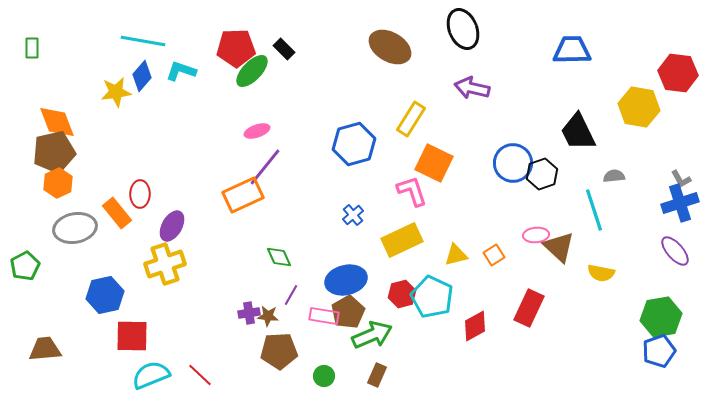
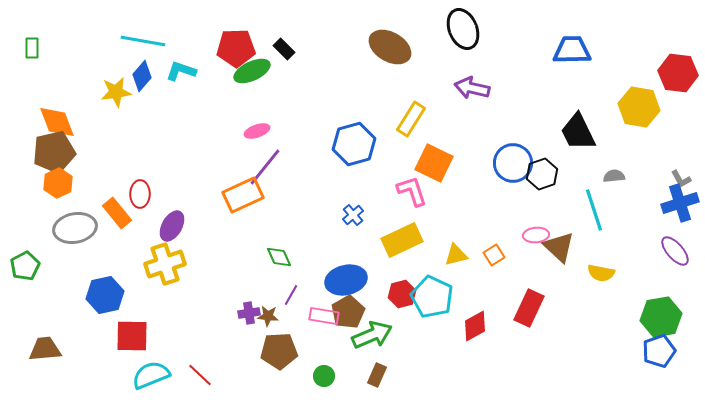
green ellipse at (252, 71): rotated 21 degrees clockwise
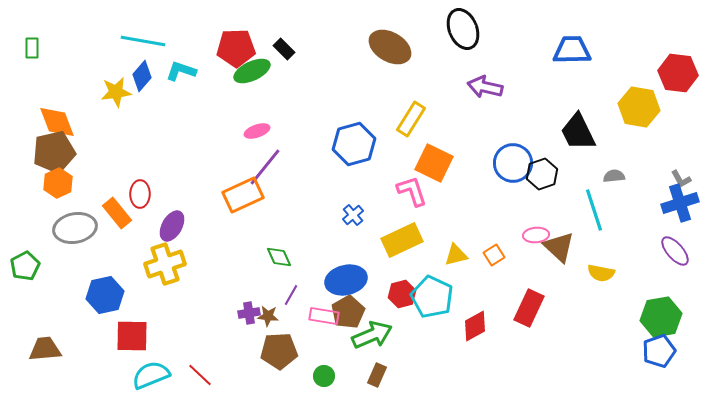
purple arrow at (472, 88): moved 13 px right, 1 px up
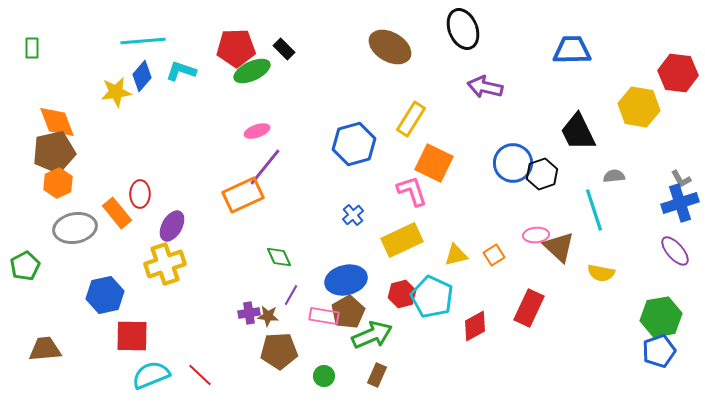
cyan line at (143, 41): rotated 15 degrees counterclockwise
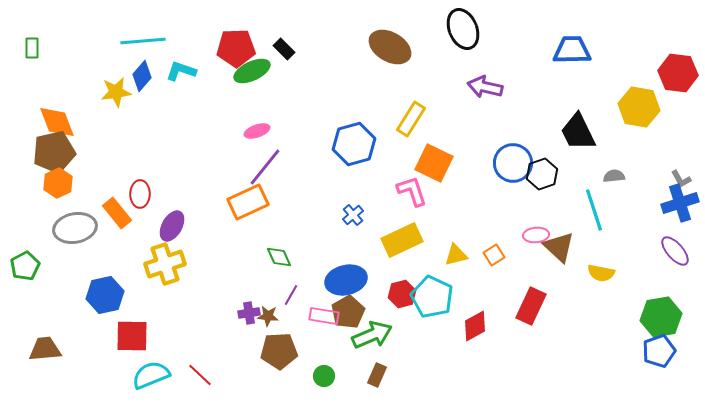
orange rectangle at (243, 195): moved 5 px right, 7 px down
red rectangle at (529, 308): moved 2 px right, 2 px up
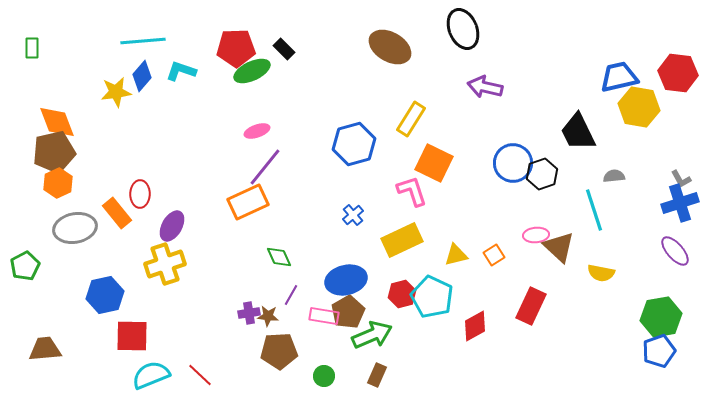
blue trapezoid at (572, 50): moved 47 px right, 27 px down; rotated 12 degrees counterclockwise
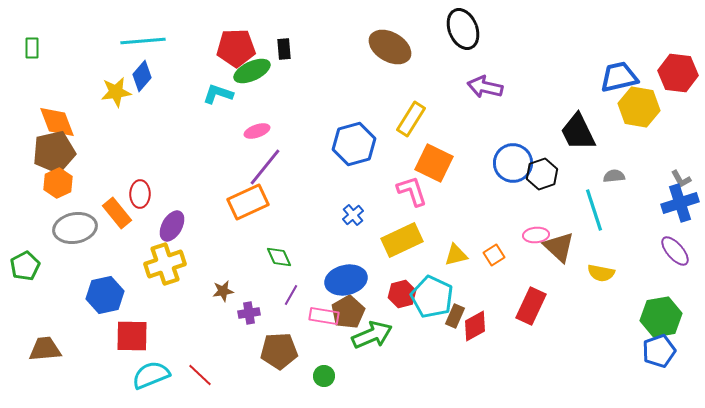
black rectangle at (284, 49): rotated 40 degrees clockwise
cyan L-shape at (181, 71): moved 37 px right, 23 px down
brown star at (268, 316): moved 45 px left, 25 px up; rotated 15 degrees counterclockwise
brown rectangle at (377, 375): moved 78 px right, 59 px up
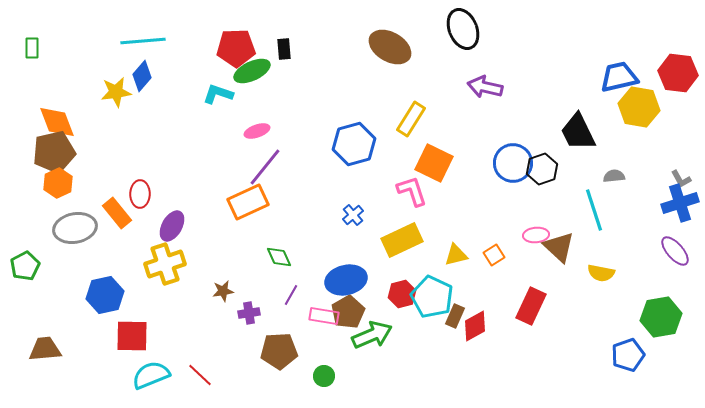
black hexagon at (542, 174): moved 5 px up
blue pentagon at (659, 351): moved 31 px left, 4 px down
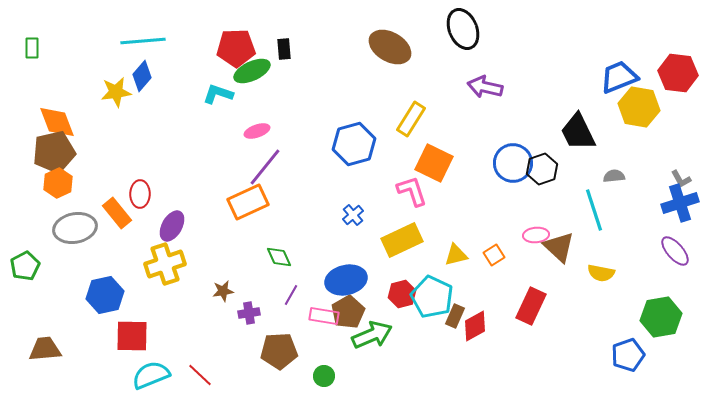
blue trapezoid at (619, 77): rotated 9 degrees counterclockwise
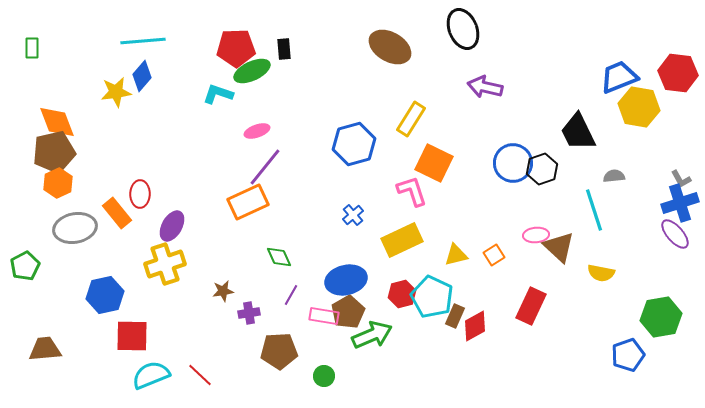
purple ellipse at (675, 251): moved 17 px up
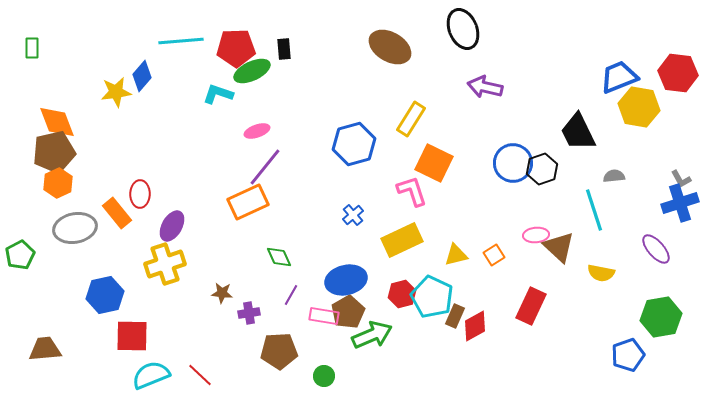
cyan line at (143, 41): moved 38 px right
purple ellipse at (675, 234): moved 19 px left, 15 px down
green pentagon at (25, 266): moved 5 px left, 11 px up
brown star at (223, 291): moved 1 px left, 2 px down; rotated 15 degrees clockwise
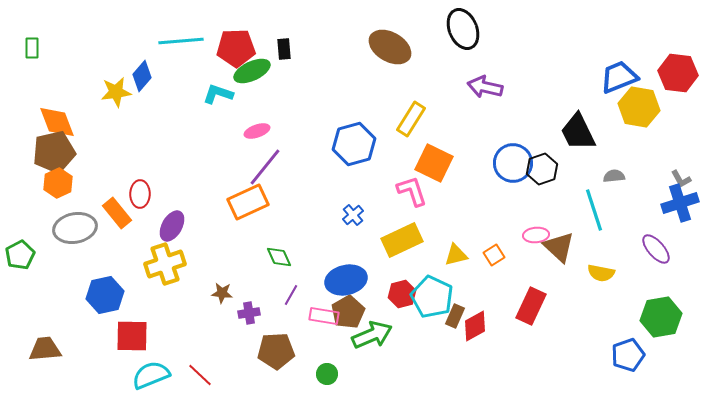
brown pentagon at (279, 351): moved 3 px left
green circle at (324, 376): moved 3 px right, 2 px up
